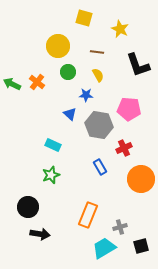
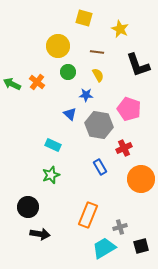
pink pentagon: rotated 15 degrees clockwise
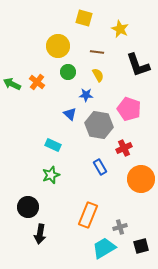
black arrow: rotated 90 degrees clockwise
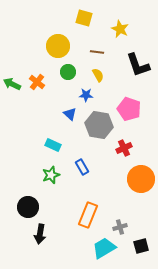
blue rectangle: moved 18 px left
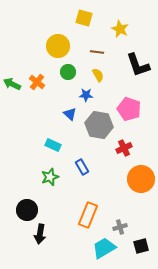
green star: moved 1 px left, 2 px down
black circle: moved 1 px left, 3 px down
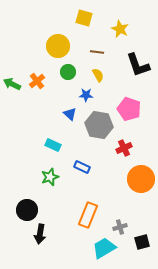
orange cross: moved 1 px up; rotated 14 degrees clockwise
blue rectangle: rotated 35 degrees counterclockwise
black square: moved 1 px right, 4 px up
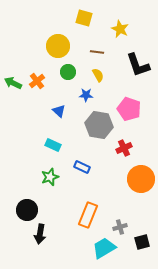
green arrow: moved 1 px right, 1 px up
blue triangle: moved 11 px left, 3 px up
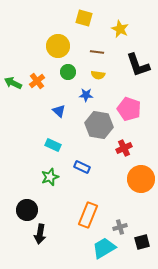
yellow semicircle: rotated 128 degrees clockwise
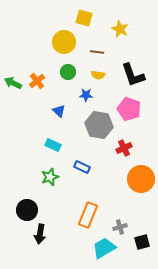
yellow circle: moved 6 px right, 4 px up
black L-shape: moved 5 px left, 10 px down
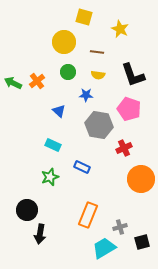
yellow square: moved 1 px up
